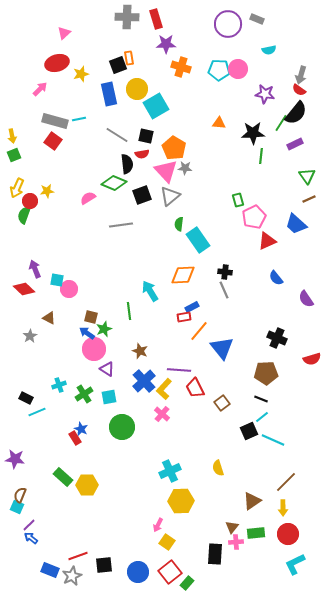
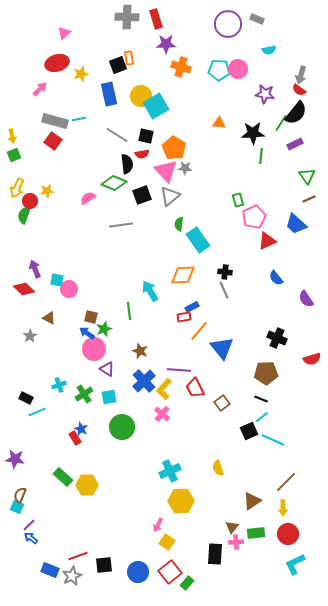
yellow circle at (137, 89): moved 4 px right, 7 px down
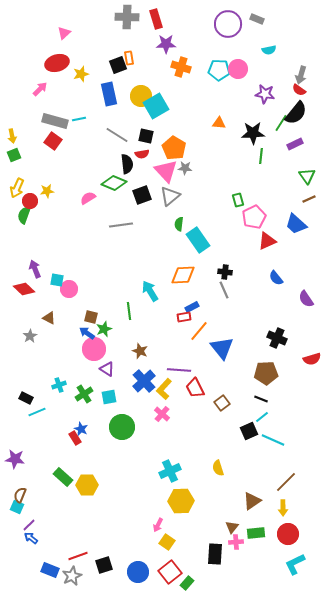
black square at (104, 565): rotated 12 degrees counterclockwise
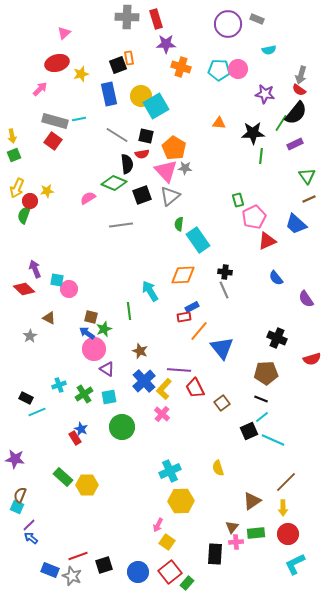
gray star at (72, 576): rotated 24 degrees counterclockwise
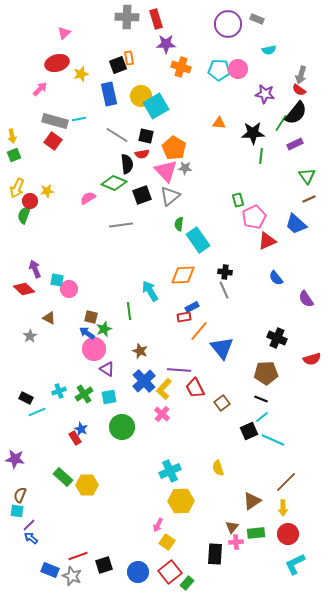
cyan cross at (59, 385): moved 6 px down
cyan square at (17, 507): moved 4 px down; rotated 16 degrees counterclockwise
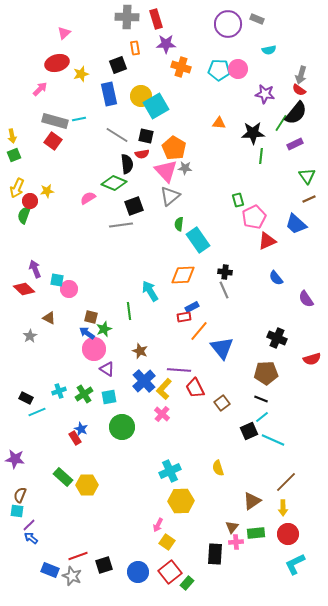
orange rectangle at (129, 58): moved 6 px right, 10 px up
black square at (142, 195): moved 8 px left, 11 px down
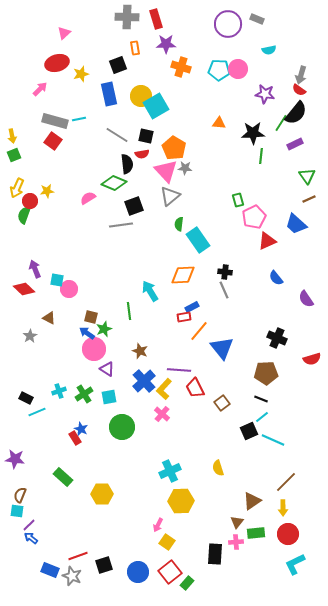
yellow hexagon at (87, 485): moved 15 px right, 9 px down
brown triangle at (232, 527): moved 5 px right, 5 px up
